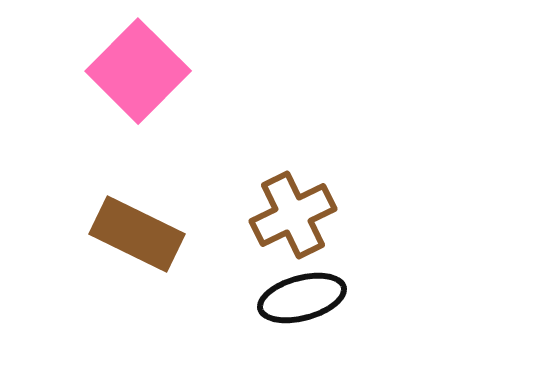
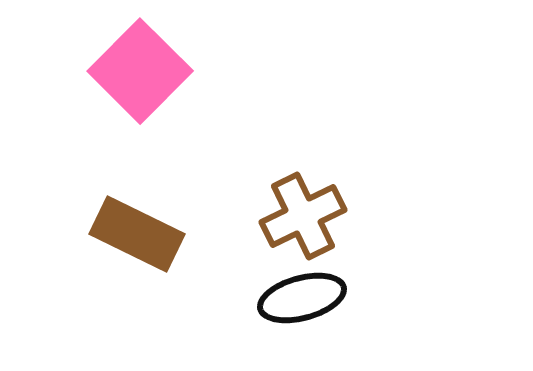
pink square: moved 2 px right
brown cross: moved 10 px right, 1 px down
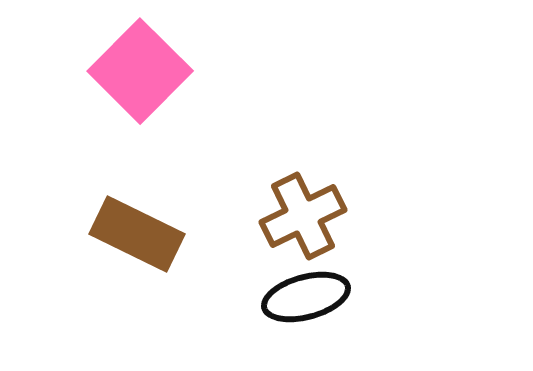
black ellipse: moved 4 px right, 1 px up
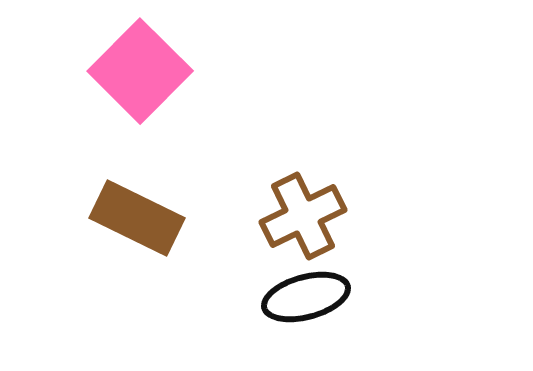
brown rectangle: moved 16 px up
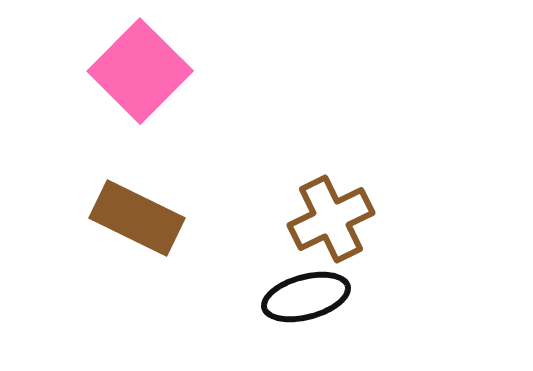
brown cross: moved 28 px right, 3 px down
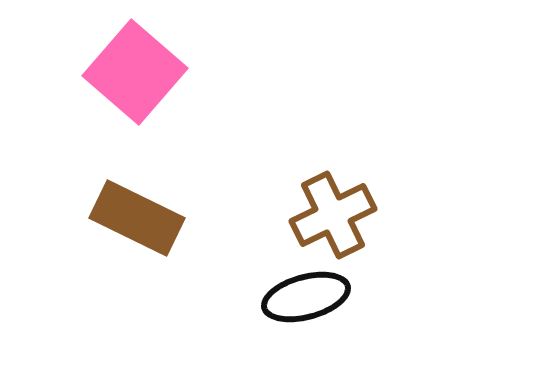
pink square: moved 5 px left, 1 px down; rotated 4 degrees counterclockwise
brown cross: moved 2 px right, 4 px up
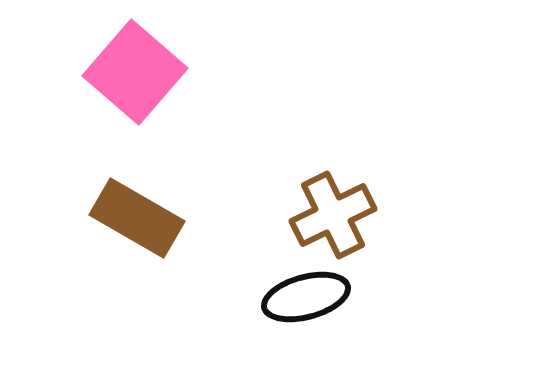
brown rectangle: rotated 4 degrees clockwise
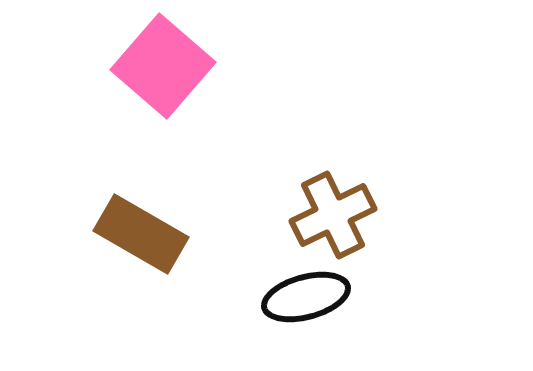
pink square: moved 28 px right, 6 px up
brown rectangle: moved 4 px right, 16 px down
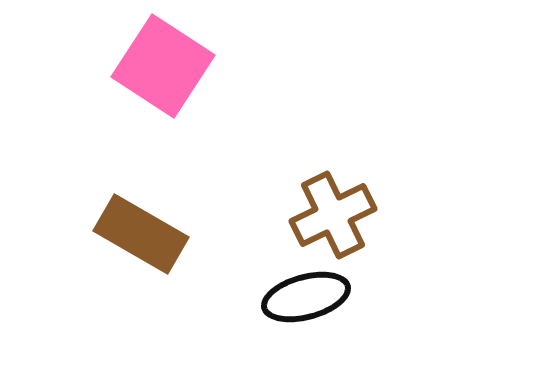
pink square: rotated 8 degrees counterclockwise
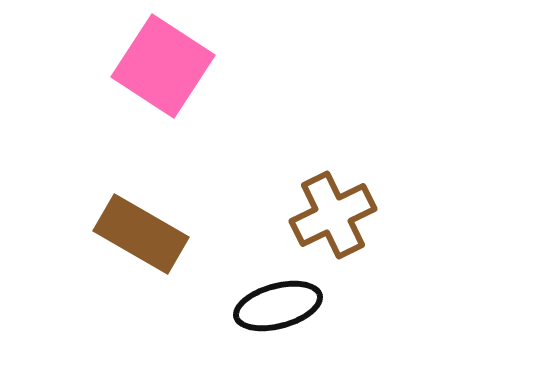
black ellipse: moved 28 px left, 9 px down
